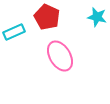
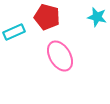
red pentagon: rotated 10 degrees counterclockwise
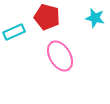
cyan star: moved 2 px left, 1 px down
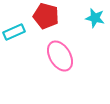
red pentagon: moved 1 px left, 1 px up
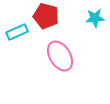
cyan star: rotated 18 degrees counterclockwise
cyan rectangle: moved 3 px right
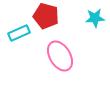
cyan rectangle: moved 2 px right, 1 px down
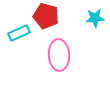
pink ellipse: moved 1 px left, 1 px up; rotated 28 degrees clockwise
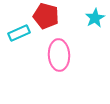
cyan star: rotated 24 degrees counterclockwise
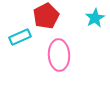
red pentagon: rotated 30 degrees clockwise
cyan rectangle: moved 1 px right, 4 px down
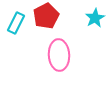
cyan rectangle: moved 4 px left, 14 px up; rotated 40 degrees counterclockwise
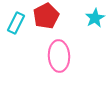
pink ellipse: moved 1 px down
